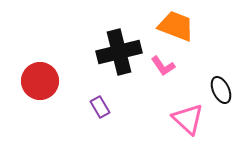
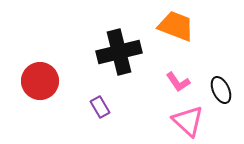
pink L-shape: moved 15 px right, 16 px down
pink triangle: moved 2 px down
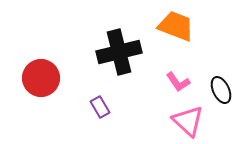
red circle: moved 1 px right, 3 px up
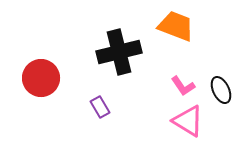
pink L-shape: moved 5 px right, 4 px down
pink triangle: rotated 12 degrees counterclockwise
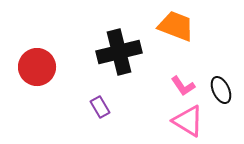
red circle: moved 4 px left, 11 px up
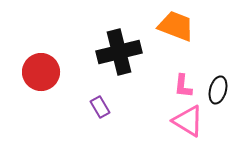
red circle: moved 4 px right, 5 px down
pink L-shape: rotated 40 degrees clockwise
black ellipse: moved 3 px left; rotated 40 degrees clockwise
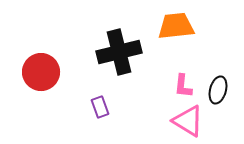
orange trapezoid: rotated 27 degrees counterclockwise
purple rectangle: rotated 10 degrees clockwise
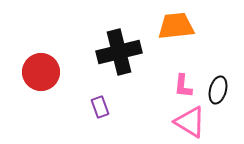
pink triangle: moved 2 px right, 1 px down
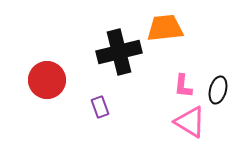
orange trapezoid: moved 11 px left, 2 px down
red circle: moved 6 px right, 8 px down
